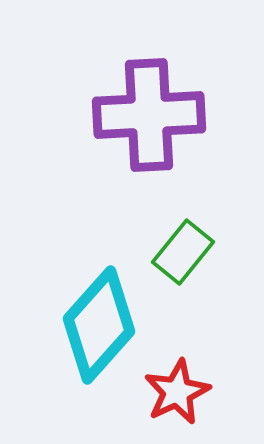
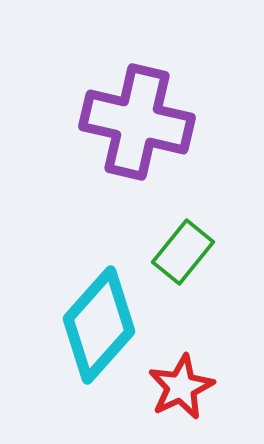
purple cross: moved 12 px left, 7 px down; rotated 16 degrees clockwise
red star: moved 4 px right, 5 px up
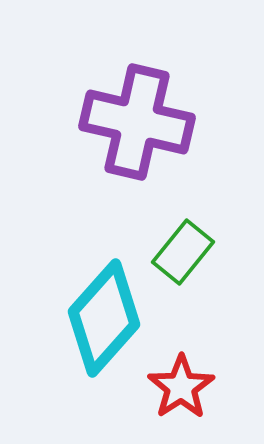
cyan diamond: moved 5 px right, 7 px up
red star: rotated 8 degrees counterclockwise
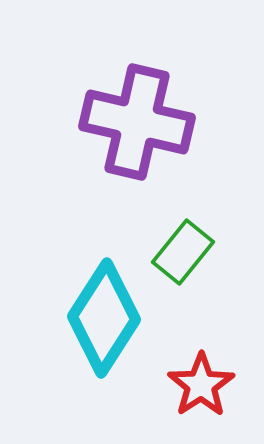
cyan diamond: rotated 9 degrees counterclockwise
red star: moved 20 px right, 2 px up
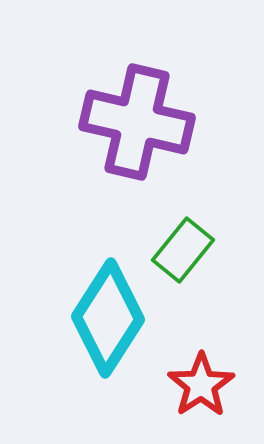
green rectangle: moved 2 px up
cyan diamond: moved 4 px right
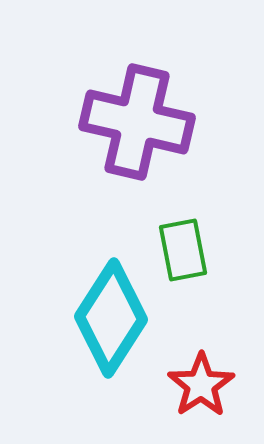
green rectangle: rotated 50 degrees counterclockwise
cyan diamond: moved 3 px right
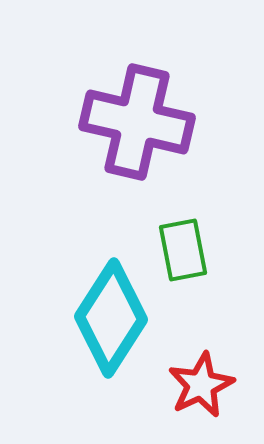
red star: rotated 8 degrees clockwise
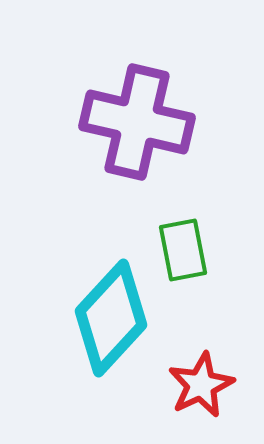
cyan diamond: rotated 10 degrees clockwise
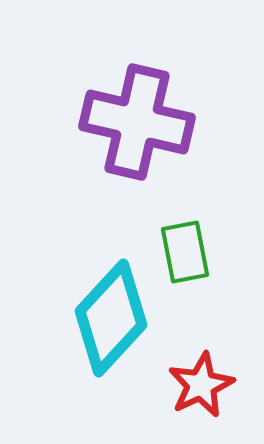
green rectangle: moved 2 px right, 2 px down
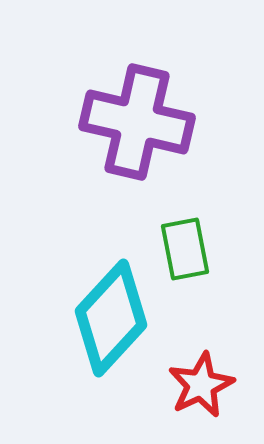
green rectangle: moved 3 px up
